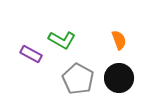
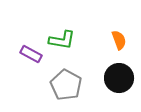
green L-shape: rotated 20 degrees counterclockwise
gray pentagon: moved 12 px left, 6 px down
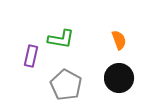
green L-shape: moved 1 px left, 1 px up
purple rectangle: moved 2 px down; rotated 75 degrees clockwise
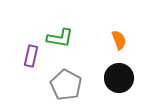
green L-shape: moved 1 px left, 1 px up
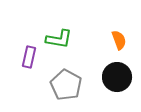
green L-shape: moved 1 px left, 1 px down
purple rectangle: moved 2 px left, 1 px down
black circle: moved 2 px left, 1 px up
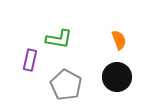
purple rectangle: moved 1 px right, 3 px down
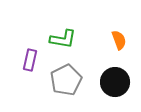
green L-shape: moved 4 px right
black circle: moved 2 px left, 5 px down
gray pentagon: moved 5 px up; rotated 16 degrees clockwise
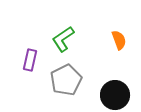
green L-shape: rotated 136 degrees clockwise
black circle: moved 13 px down
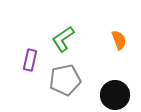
gray pentagon: moved 1 px left; rotated 16 degrees clockwise
